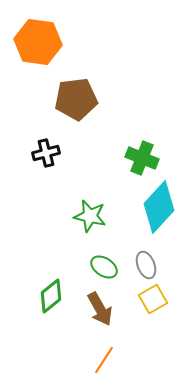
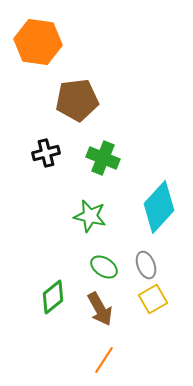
brown pentagon: moved 1 px right, 1 px down
green cross: moved 39 px left
green diamond: moved 2 px right, 1 px down
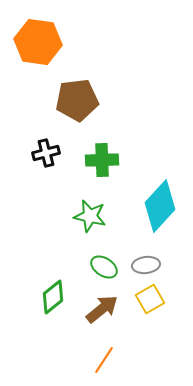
green cross: moved 1 px left, 2 px down; rotated 24 degrees counterclockwise
cyan diamond: moved 1 px right, 1 px up
gray ellipse: rotated 76 degrees counterclockwise
yellow square: moved 3 px left
brown arrow: moved 2 px right; rotated 100 degrees counterclockwise
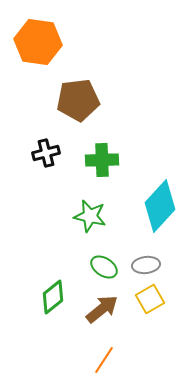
brown pentagon: moved 1 px right
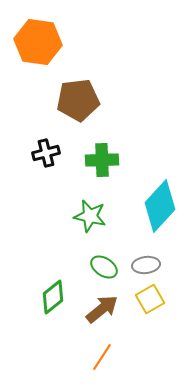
orange line: moved 2 px left, 3 px up
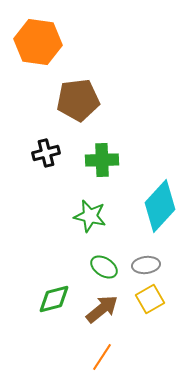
green diamond: moved 1 px right, 2 px down; rotated 24 degrees clockwise
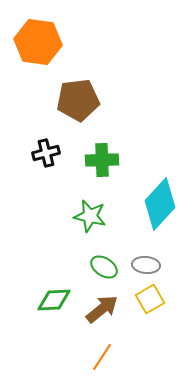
cyan diamond: moved 2 px up
gray ellipse: rotated 12 degrees clockwise
green diamond: moved 1 px down; rotated 12 degrees clockwise
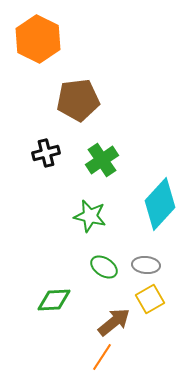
orange hexagon: moved 3 px up; rotated 18 degrees clockwise
green cross: rotated 32 degrees counterclockwise
brown arrow: moved 12 px right, 13 px down
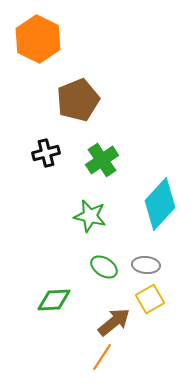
brown pentagon: rotated 15 degrees counterclockwise
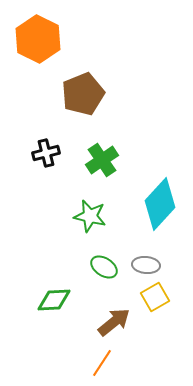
brown pentagon: moved 5 px right, 6 px up
yellow square: moved 5 px right, 2 px up
orange line: moved 6 px down
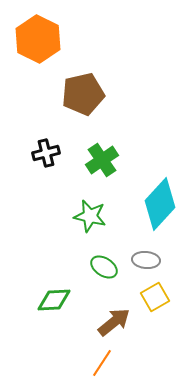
brown pentagon: rotated 9 degrees clockwise
gray ellipse: moved 5 px up
